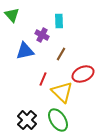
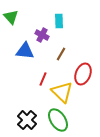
green triangle: moved 1 px left, 2 px down
blue triangle: rotated 18 degrees clockwise
red ellipse: rotated 45 degrees counterclockwise
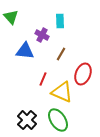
cyan rectangle: moved 1 px right
yellow triangle: rotated 20 degrees counterclockwise
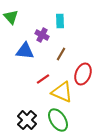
red line: rotated 32 degrees clockwise
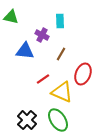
green triangle: rotated 35 degrees counterclockwise
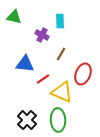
green triangle: moved 3 px right
blue triangle: moved 13 px down
green ellipse: rotated 30 degrees clockwise
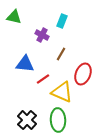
cyan rectangle: moved 2 px right; rotated 24 degrees clockwise
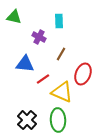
cyan rectangle: moved 3 px left; rotated 24 degrees counterclockwise
purple cross: moved 3 px left, 2 px down
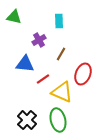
purple cross: moved 3 px down; rotated 32 degrees clockwise
green ellipse: rotated 10 degrees counterclockwise
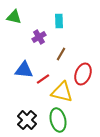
purple cross: moved 3 px up
blue triangle: moved 1 px left, 6 px down
yellow triangle: rotated 10 degrees counterclockwise
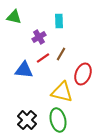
red line: moved 21 px up
